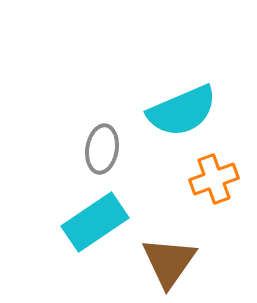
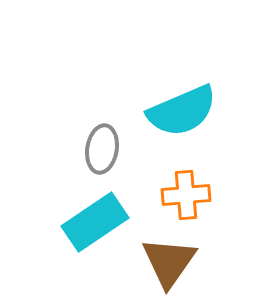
orange cross: moved 28 px left, 16 px down; rotated 15 degrees clockwise
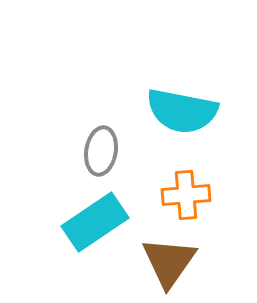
cyan semicircle: rotated 34 degrees clockwise
gray ellipse: moved 1 px left, 2 px down
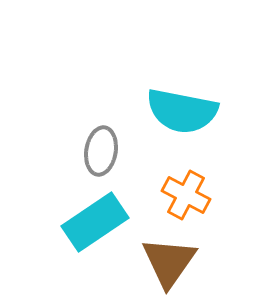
orange cross: rotated 33 degrees clockwise
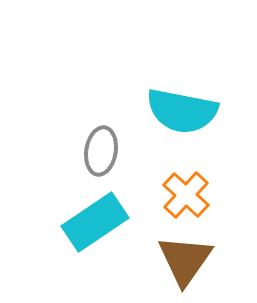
orange cross: rotated 15 degrees clockwise
brown triangle: moved 16 px right, 2 px up
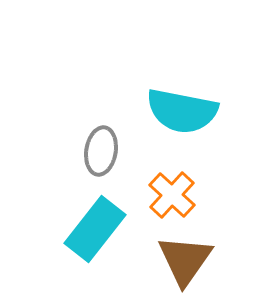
orange cross: moved 14 px left
cyan rectangle: moved 7 px down; rotated 18 degrees counterclockwise
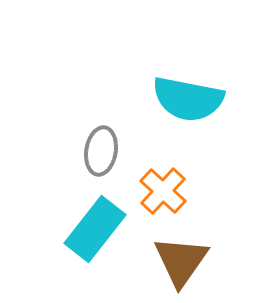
cyan semicircle: moved 6 px right, 12 px up
orange cross: moved 9 px left, 4 px up
brown triangle: moved 4 px left, 1 px down
